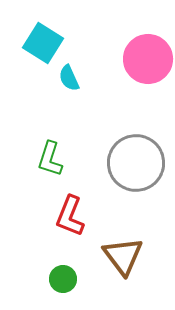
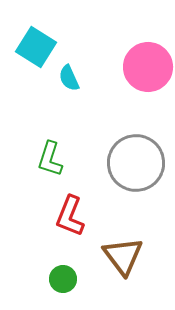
cyan square: moved 7 px left, 4 px down
pink circle: moved 8 px down
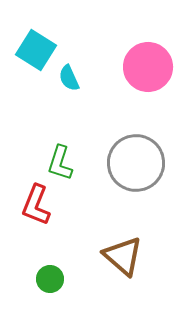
cyan square: moved 3 px down
green L-shape: moved 10 px right, 4 px down
red L-shape: moved 34 px left, 11 px up
brown triangle: rotated 12 degrees counterclockwise
green circle: moved 13 px left
